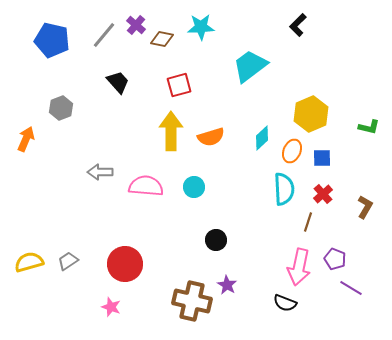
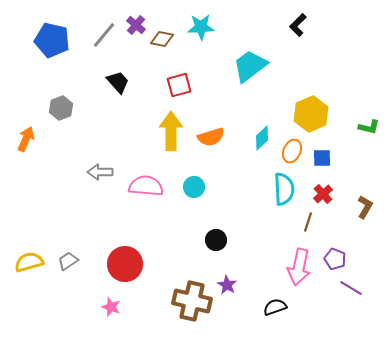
black semicircle: moved 10 px left, 4 px down; rotated 140 degrees clockwise
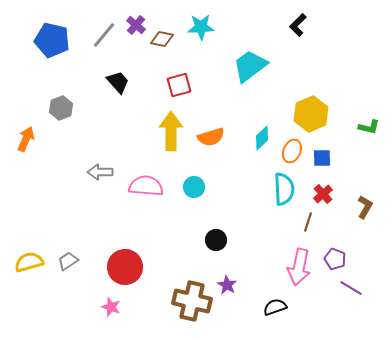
red circle: moved 3 px down
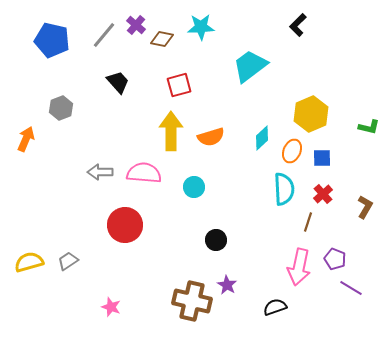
pink semicircle: moved 2 px left, 13 px up
red circle: moved 42 px up
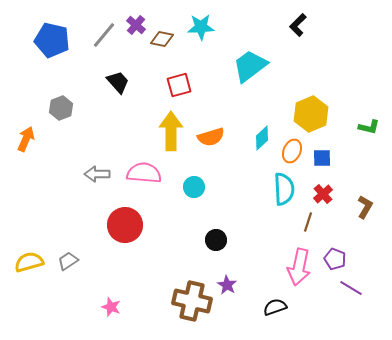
gray arrow: moved 3 px left, 2 px down
